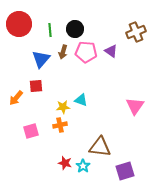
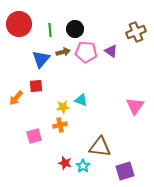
brown arrow: rotated 120 degrees counterclockwise
pink square: moved 3 px right, 5 px down
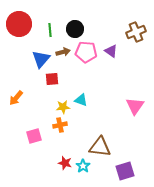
red square: moved 16 px right, 7 px up
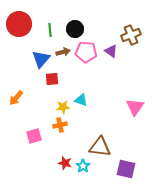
brown cross: moved 5 px left, 3 px down
pink triangle: moved 1 px down
purple square: moved 1 px right, 2 px up; rotated 30 degrees clockwise
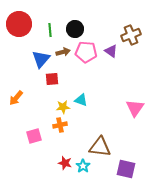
pink triangle: moved 1 px down
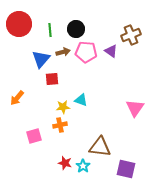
black circle: moved 1 px right
orange arrow: moved 1 px right
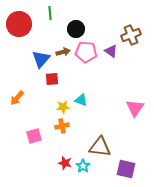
green line: moved 17 px up
orange cross: moved 2 px right, 1 px down
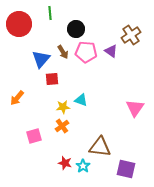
brown cross: rotated 12 degrees counterclockwise
brown arrow: rotated 72 degrees clockwise
orange cross: rotated 24 degrees counterclockwise
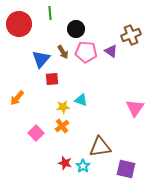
brown cross: rotated 12 degrees clockwise
pink square: moved 2 px right, 3 px up; rotated 28 degrees counterclockwise
brown triangle: rotated 15 degrees counterclockwise
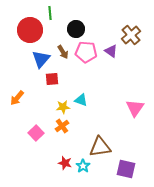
red circle: moved 11 px right, 6 px down
brown cross: rotated 18 degrees counterclockwise
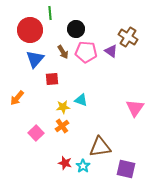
brown cross: moved 3 px left, 2 px down; rotated 18 degrees counterclockwise
blue triangle: moved 6 px left
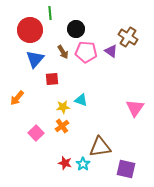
cyan star: moved 2 px up
